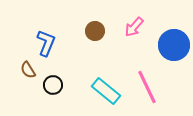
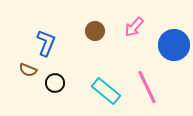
brown semicircle: rotated 36 degrees counterclockwise
black circle: moved 2 px right, 2 px up
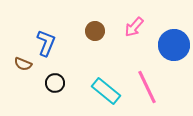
brown semicircle: moved 5 px left, 6 px up
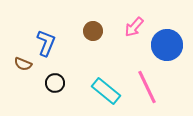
brown circle: moved 2 px left
blue circle: moved 7 px left
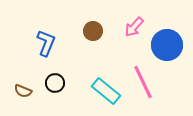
brown semicircle: moved 27 px down
pink line: moved 4 px left, 5 px up
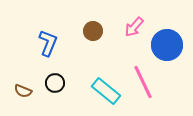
blue L-shape: moved 2 px right
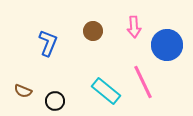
pink arrow: rotated 45 degrees counterclockwise
black circle: moved 18 px down
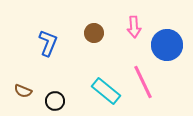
brown circle: moved 1 px right, 2 px down
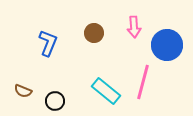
pink line: rotated 40 degrees clockwise
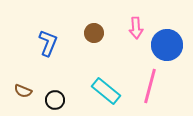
pink arrow: moved 2 px right, 1 px down
pink line: moved 7 px right, 4 px down
black circle: moved 1 px up
